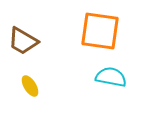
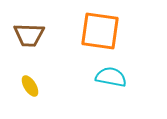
brown trapezoid: moved 6 px right, 6 px up; rotated 28 degrees counterclockwise
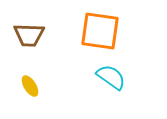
cyan semicircle: rotated 24 degrees clockwise
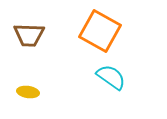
orange square: rotated 21 degrees clockwise
yellow ellipse: moved 2 px left, 6 px down; rotated 50 degrees counterclockwise
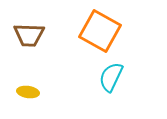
cyan semicircle: rotated 100 degrees counterclockwise
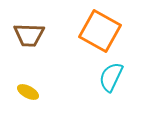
yellow ellipse: rotated 20 degrees clockwise
